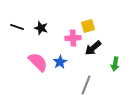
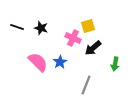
pink cross: rotated 28 degrees clockwise
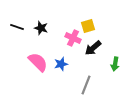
blue star: moved 1 px right, 2 px down; rotated 16 degrees clockwise
